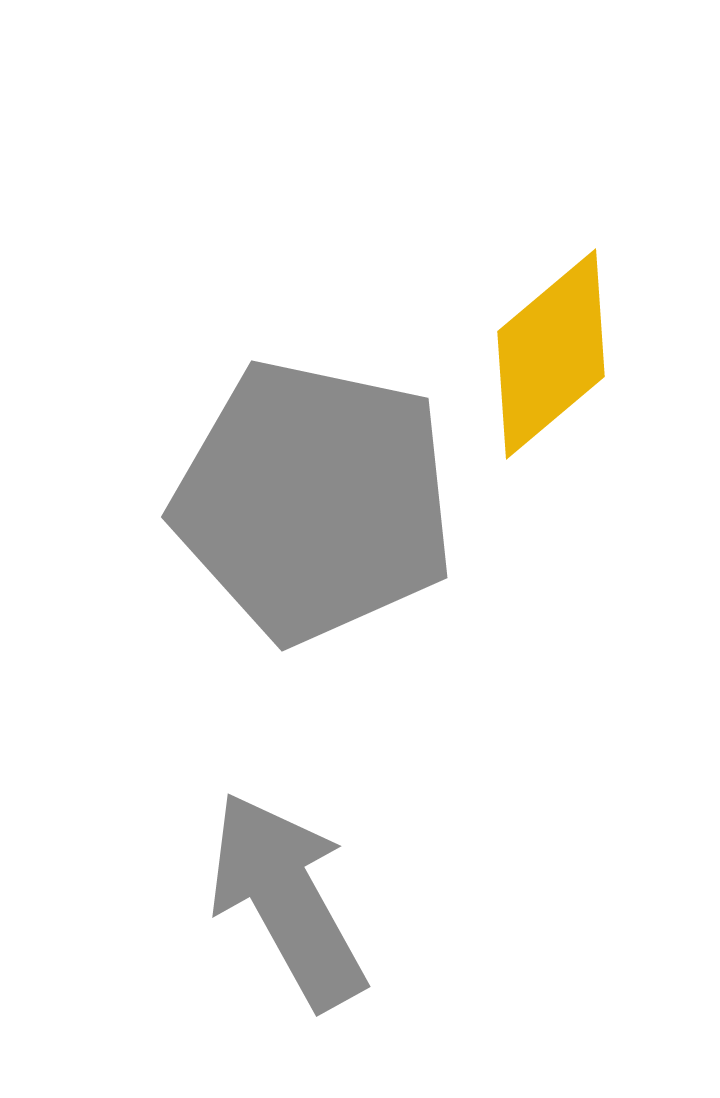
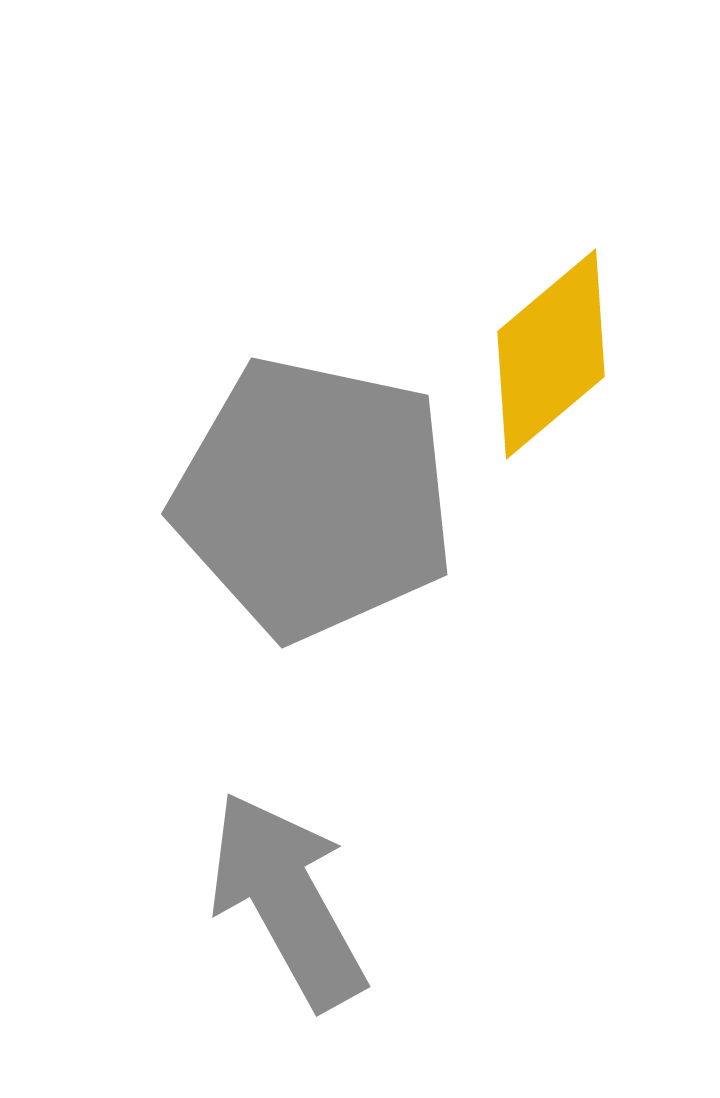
gray pentagon: moved 3 px up
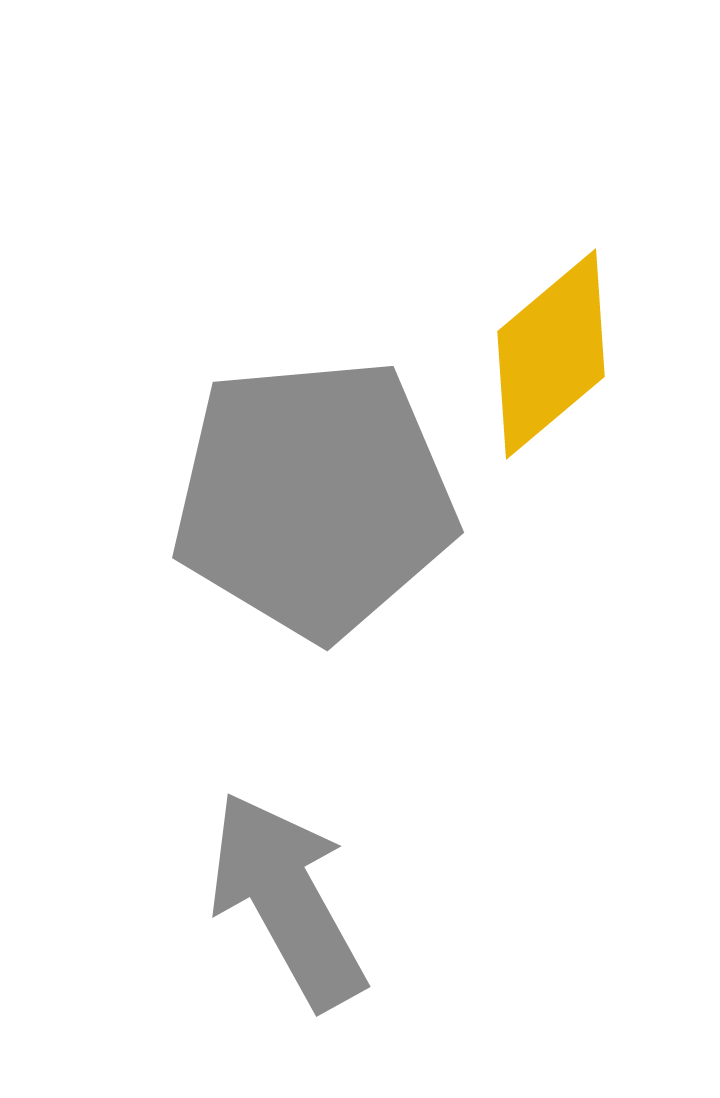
gray pentagon: rotated 17 degrees counterclockwise
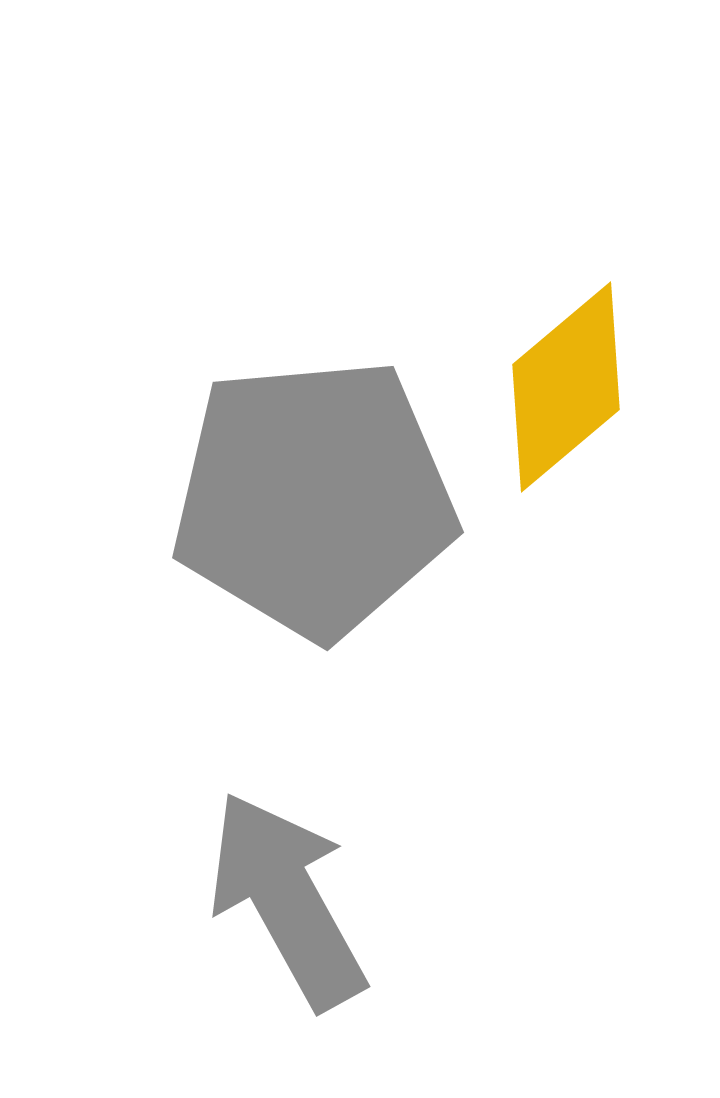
yellow diamond: moved 15 px right, 33 px down
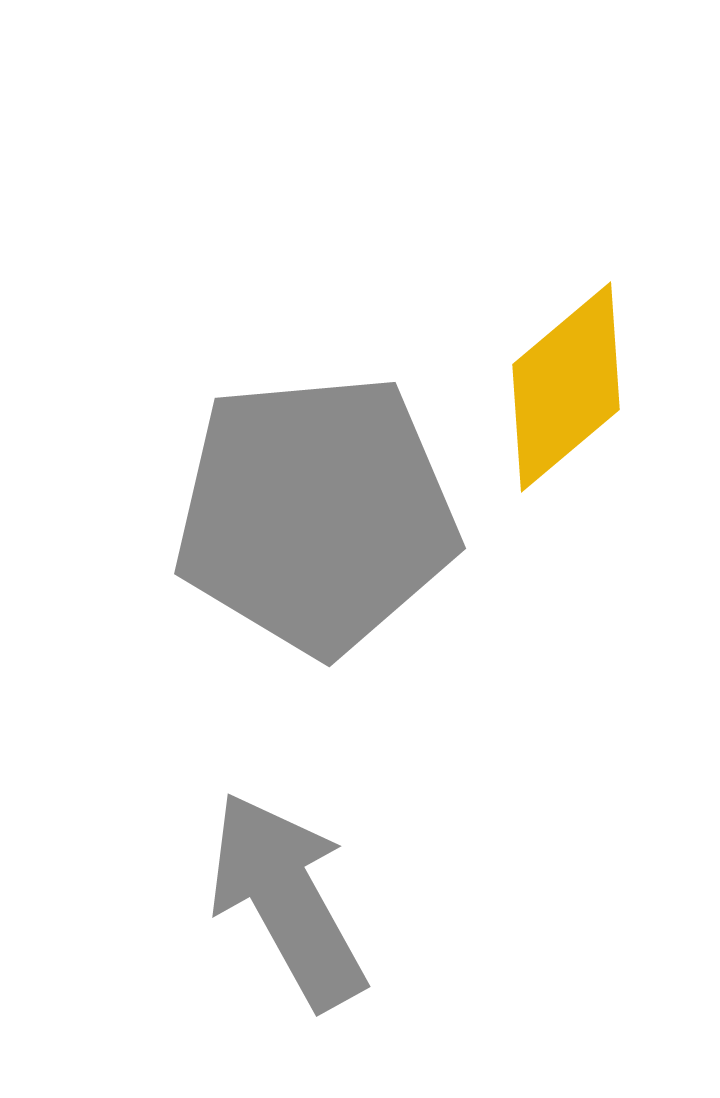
gray pentagon: moved 2 px right, 16 px down
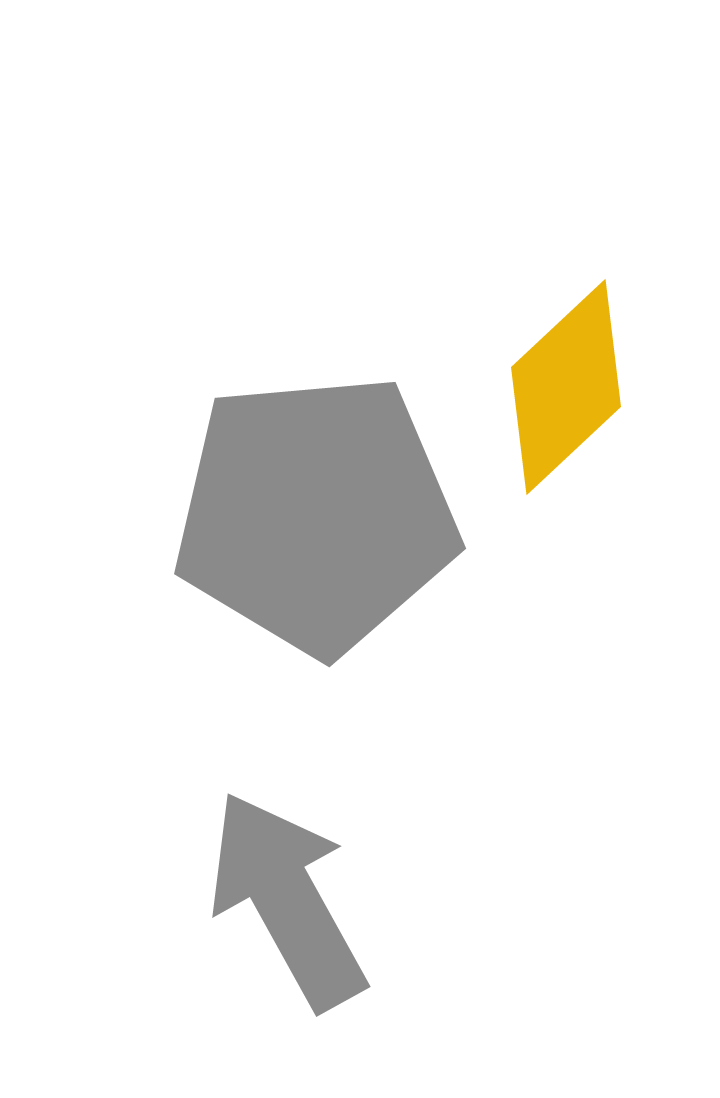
yellow diamond: rotated 3 degrees counterclockwise
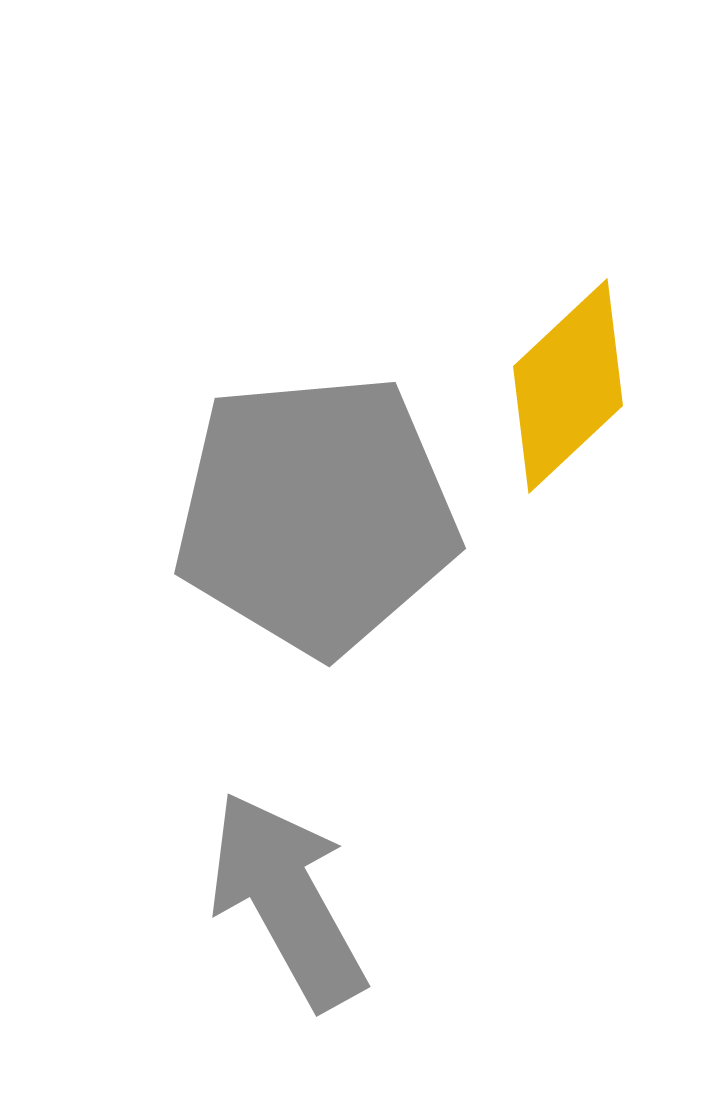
yellow diamond: moved 2 px right, 1 px up
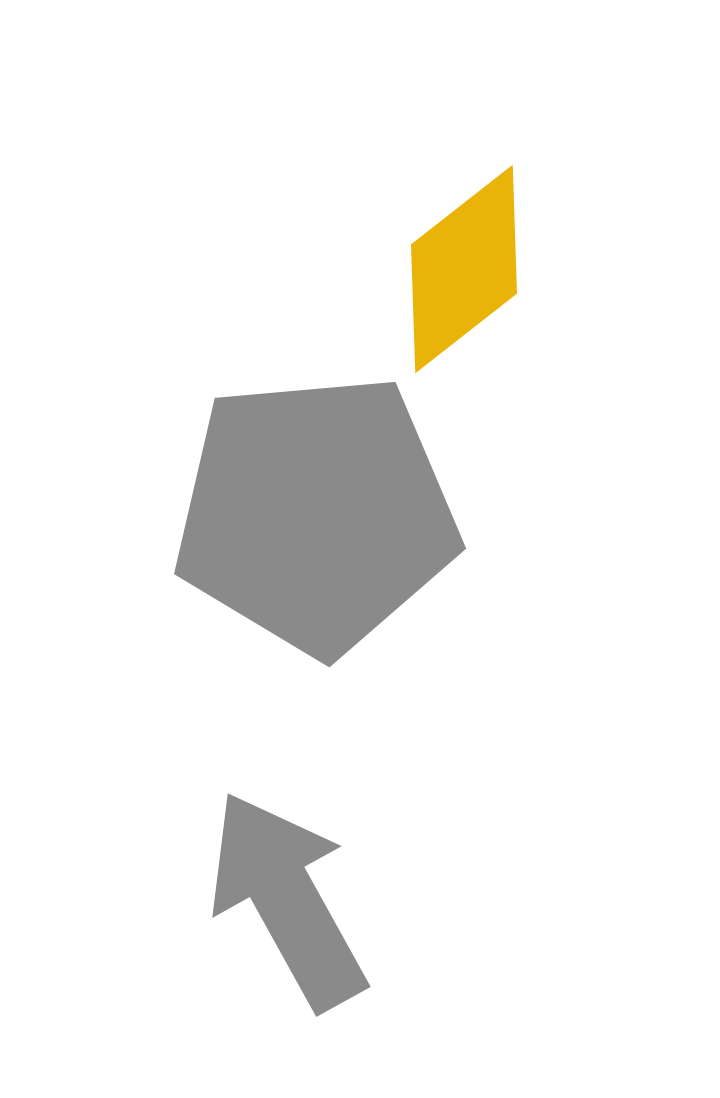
yellow diamond: moved 104 px left, 117 px up; rotated 5 degrees clockwise
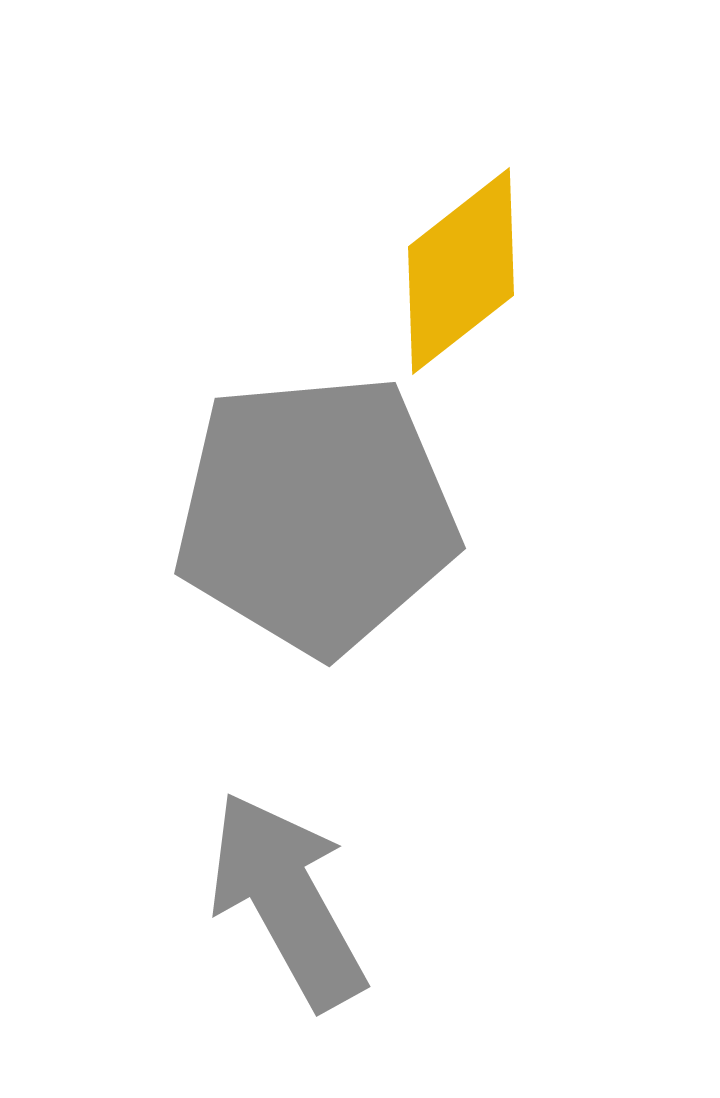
yellow diamond: moved 3 px left, 2 px down
